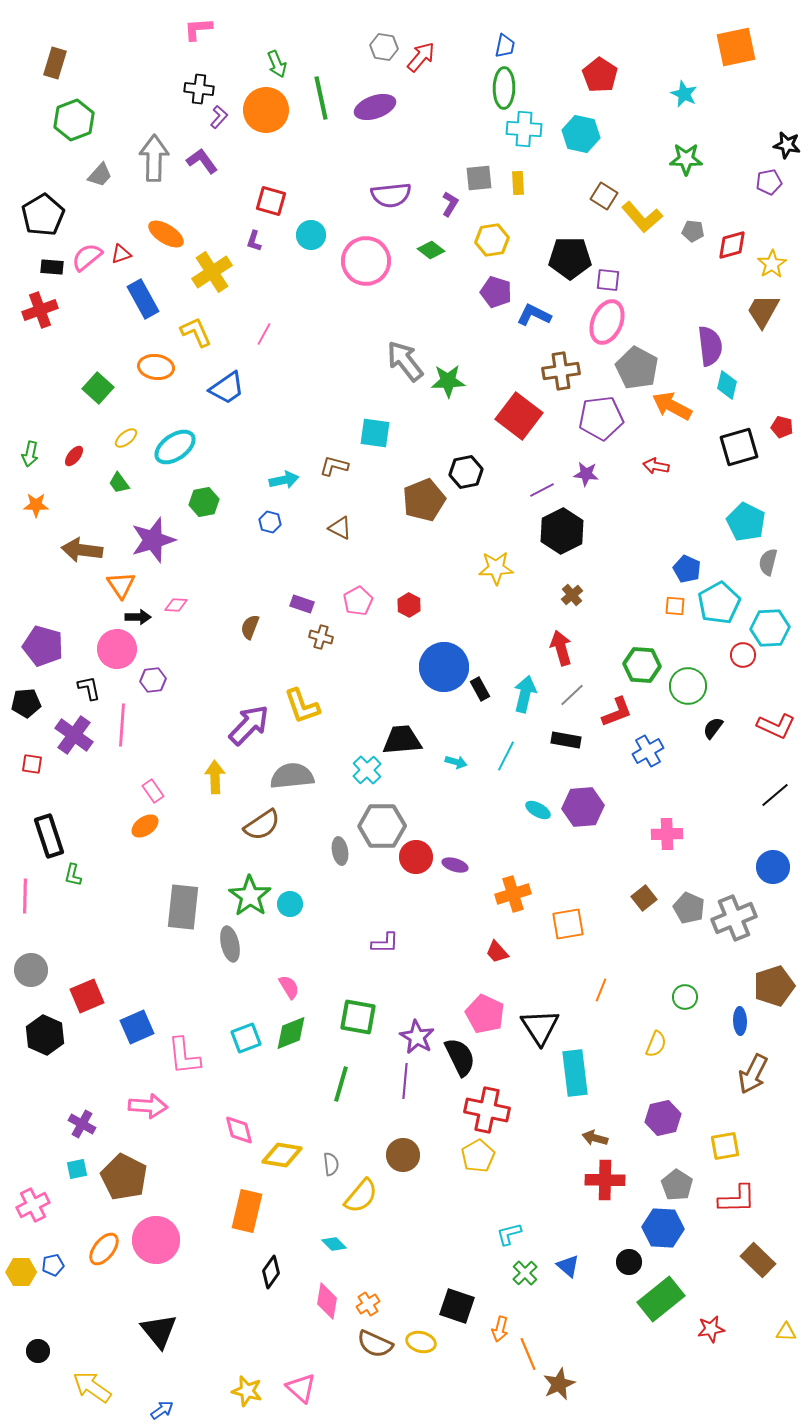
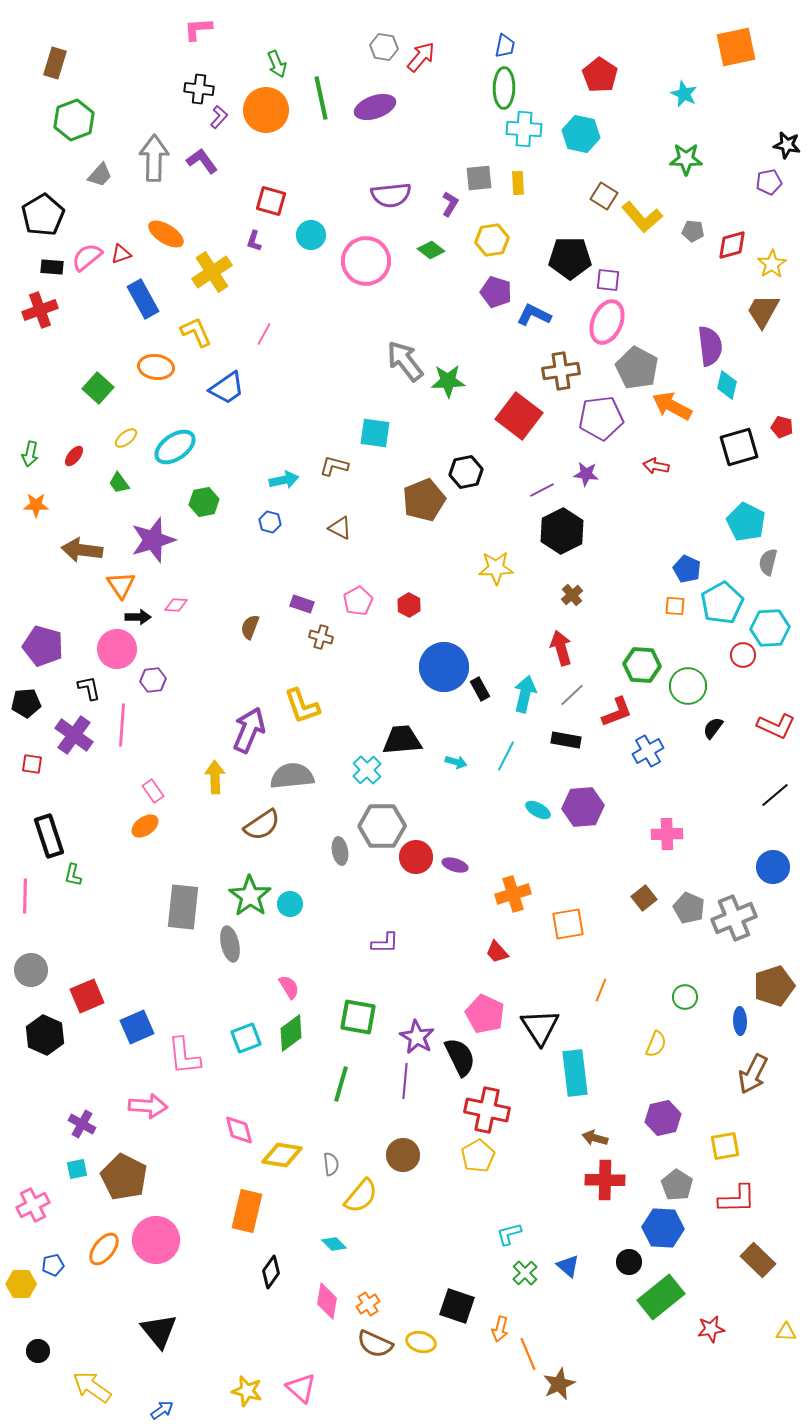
cyan pentagon at (719, 603): moved 3 px right
purple arrow at (249, 725): moved 5 px down; rotated 21 degrees counterclockwise
green diamond at (291, 1033): rotated 15 degrees counterclockwise
yellow hexagon at (21, 1272): moved 12 px down
green rectangle at (661, 1299): moved 2 px up
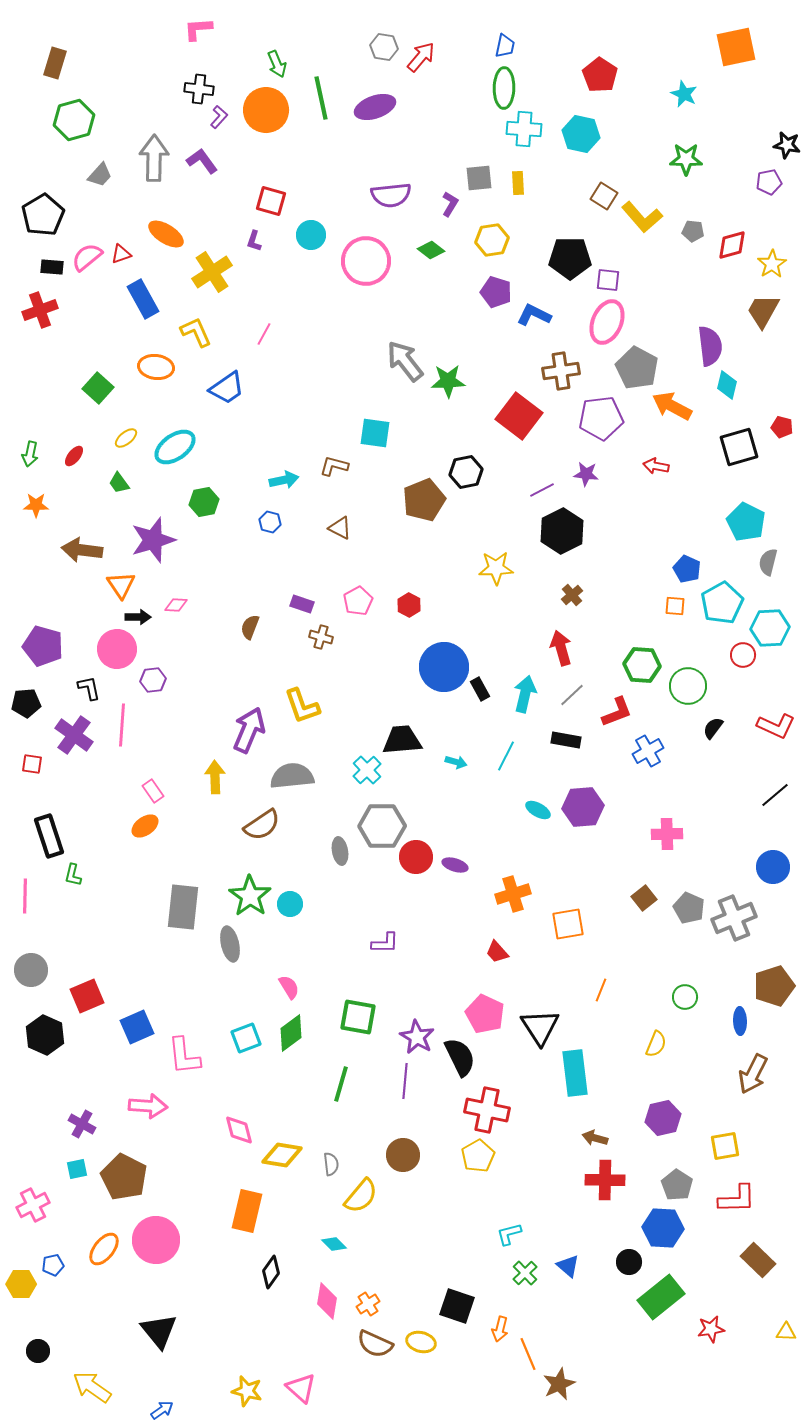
green hexagon at (74, 120): rotated 6 degrees clockwise
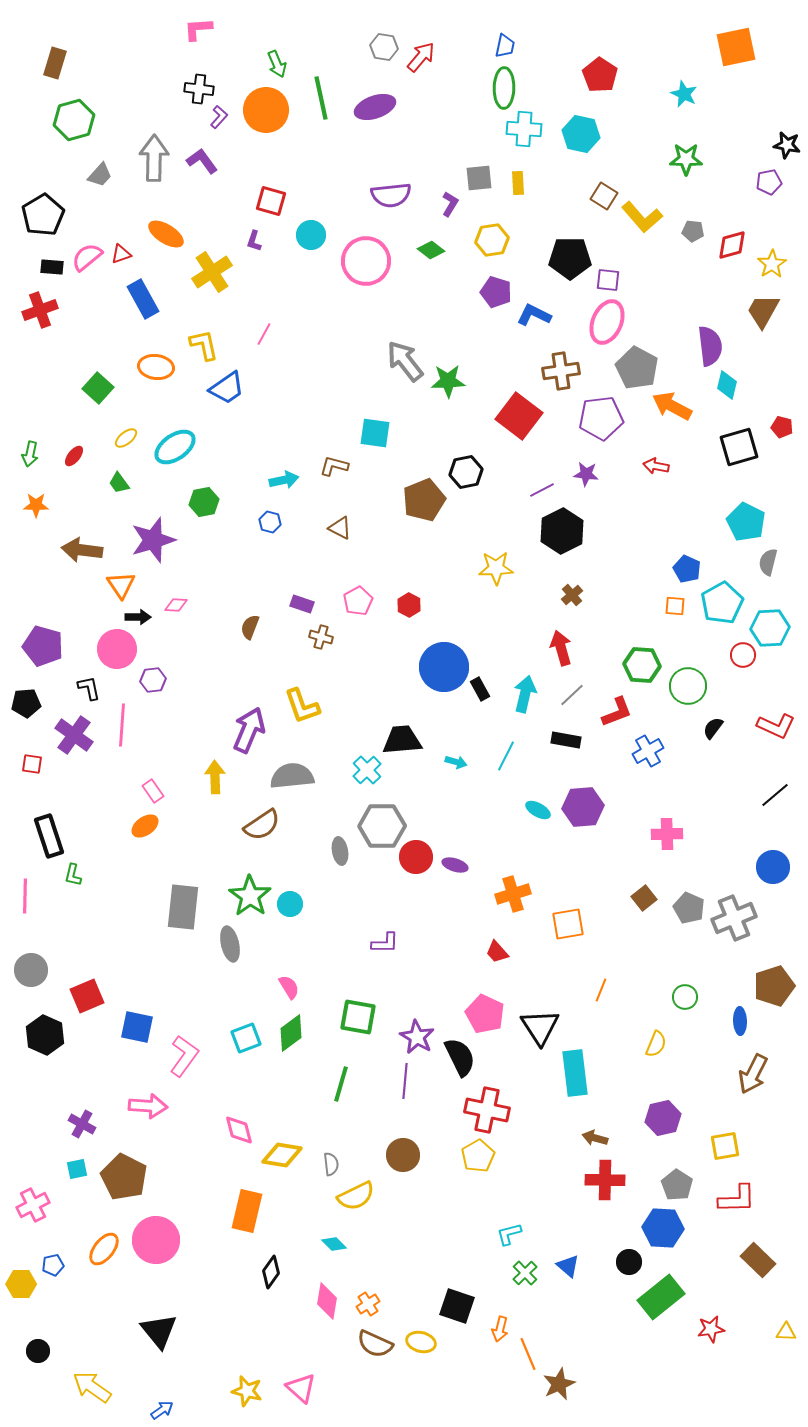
yellow L-shape at (196, 332): moved 8 px right, 13 px down; rotated 12 degrees clockwise
blue square at (137, 1027): rotated 36 degrees clockwise
pink L-shape at (184, 1056): rotated 138 degrees counterclockwise
yellow semicircle at (361, 1196): moved 5 px left; rotated 24 degrees clockwise
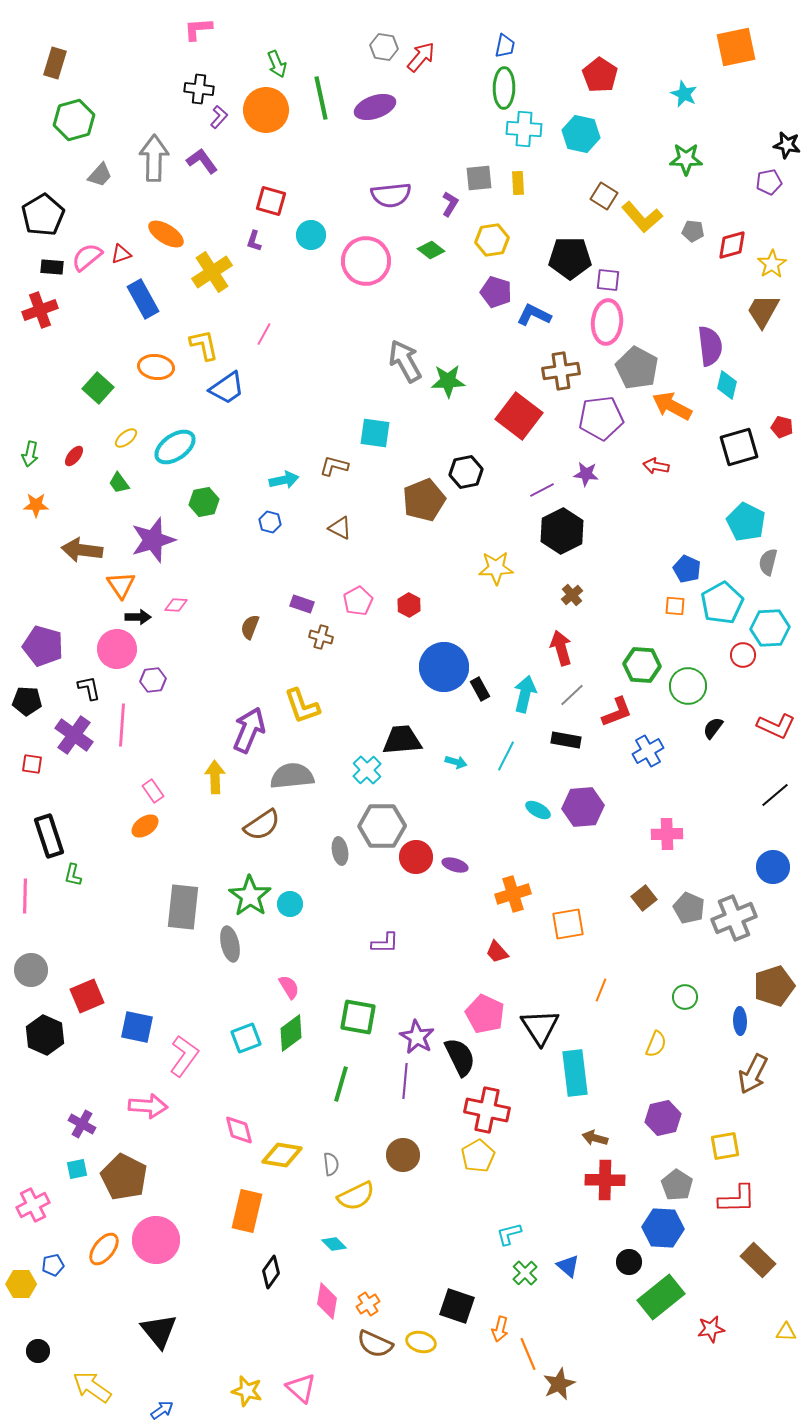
pink ellipse at (607, 322): rotated 18 degrees counterclockwise
gray arrow at (405, 361): rotated 9 degrees clockwise
black pentagon at (26, 703): moved 1 px right, 2 px up; rotated 8 degrees clockwise
